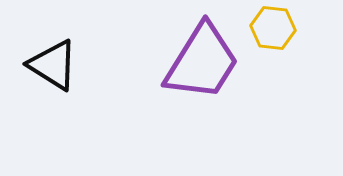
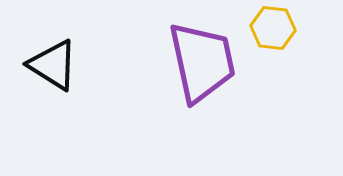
purple trapezoid: rotated 44 degrees counterclockwise
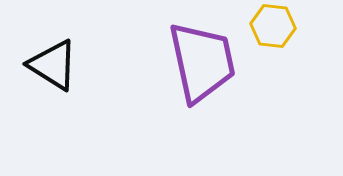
yellow hexagon: moved 2 px up
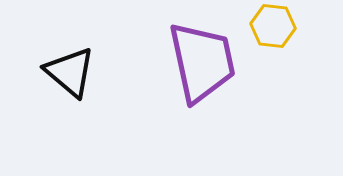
black triangle: moved 17 px right, 7 px down; rotated 8 degrees clockwise
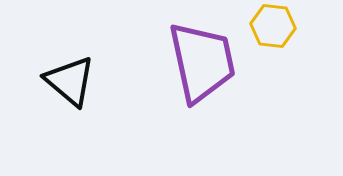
black triangle: moved 9 px down
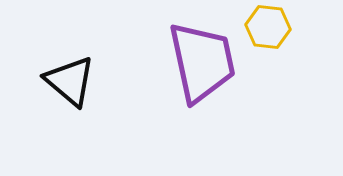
yellow hexagon: moved 5 px left, 1 px down
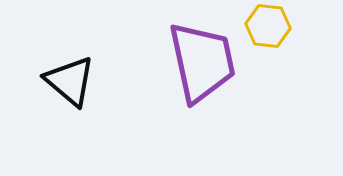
yellow hexagon: moved 1 px up
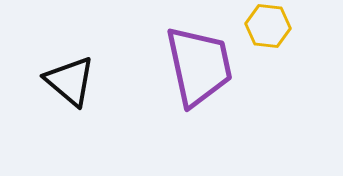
purple trapezoid: moved 3 px left, 4 px down
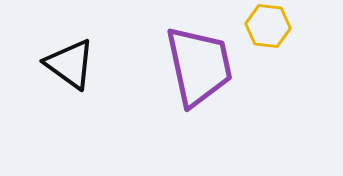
black triangle: moved 17 px up; rotated 4 degrees counterclockwise
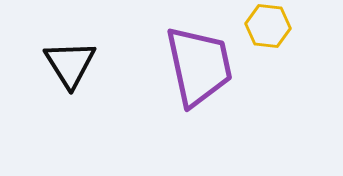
black triangle: rotated 22 degrees clockwise
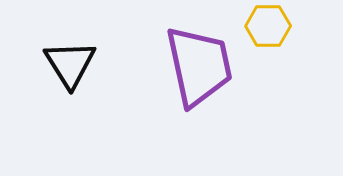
yellow hexagon: rotated 6 degrees counterclockwise
